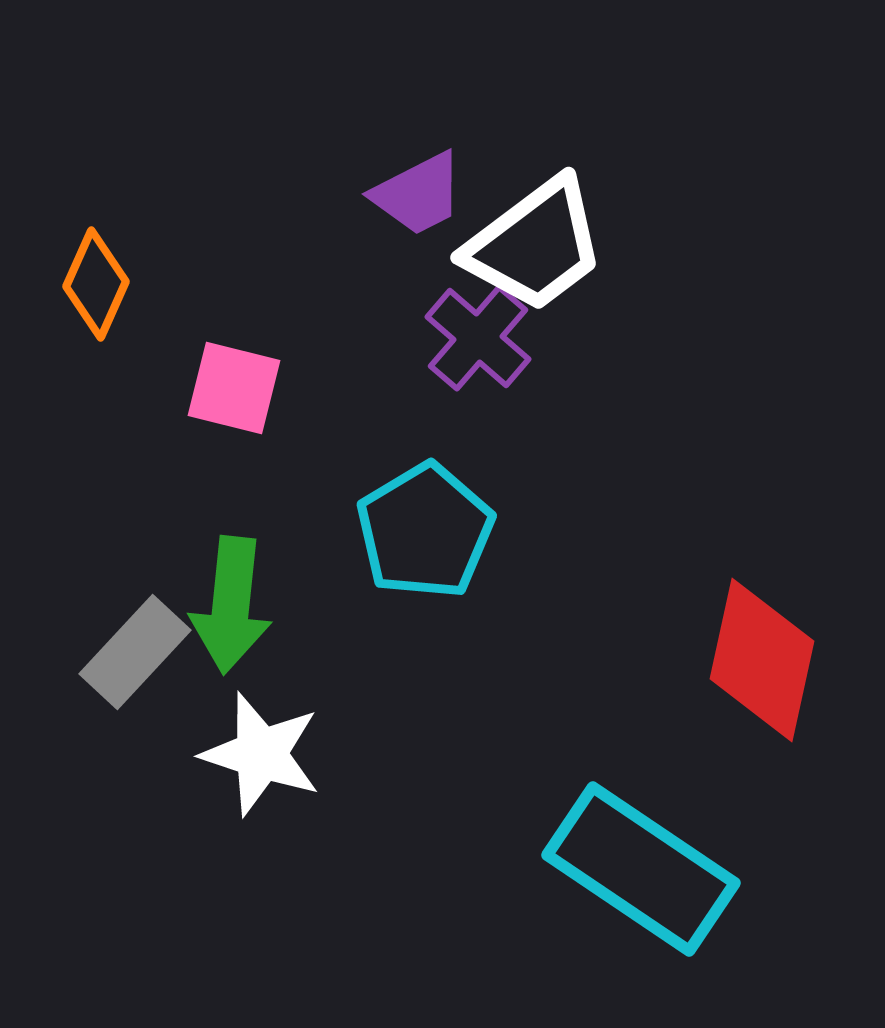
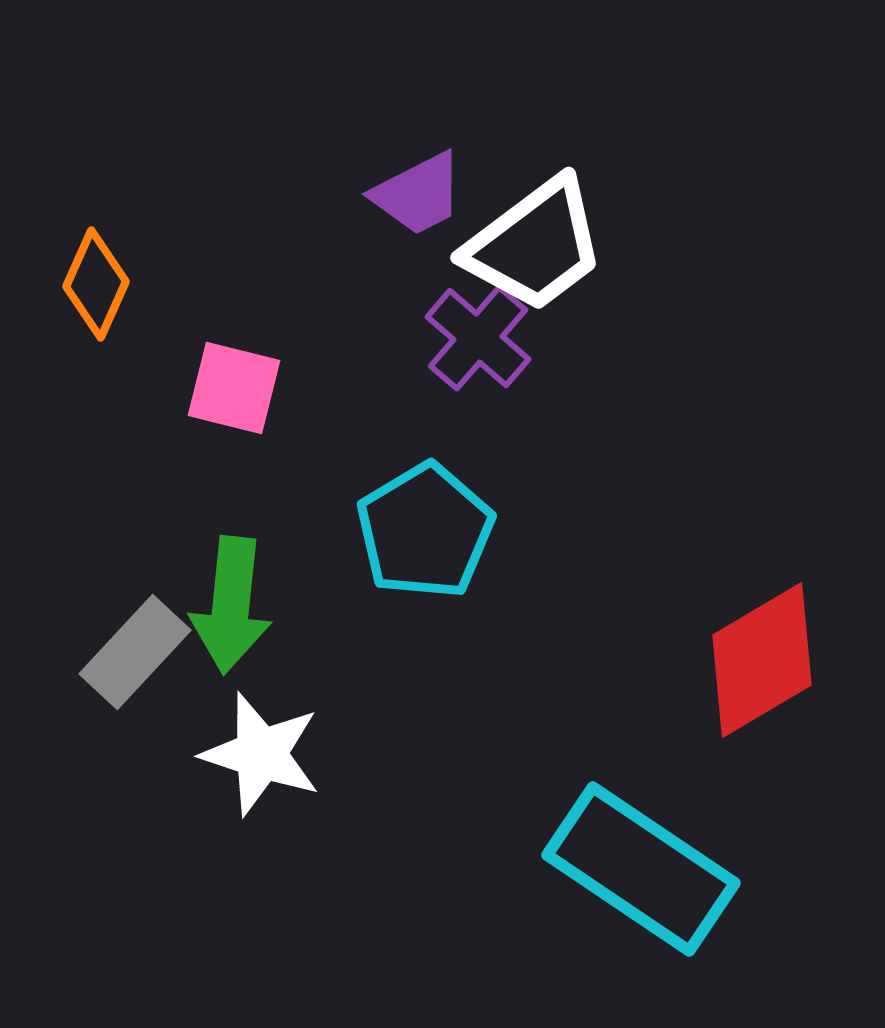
red diamond: rotated 47 degrees clockwise
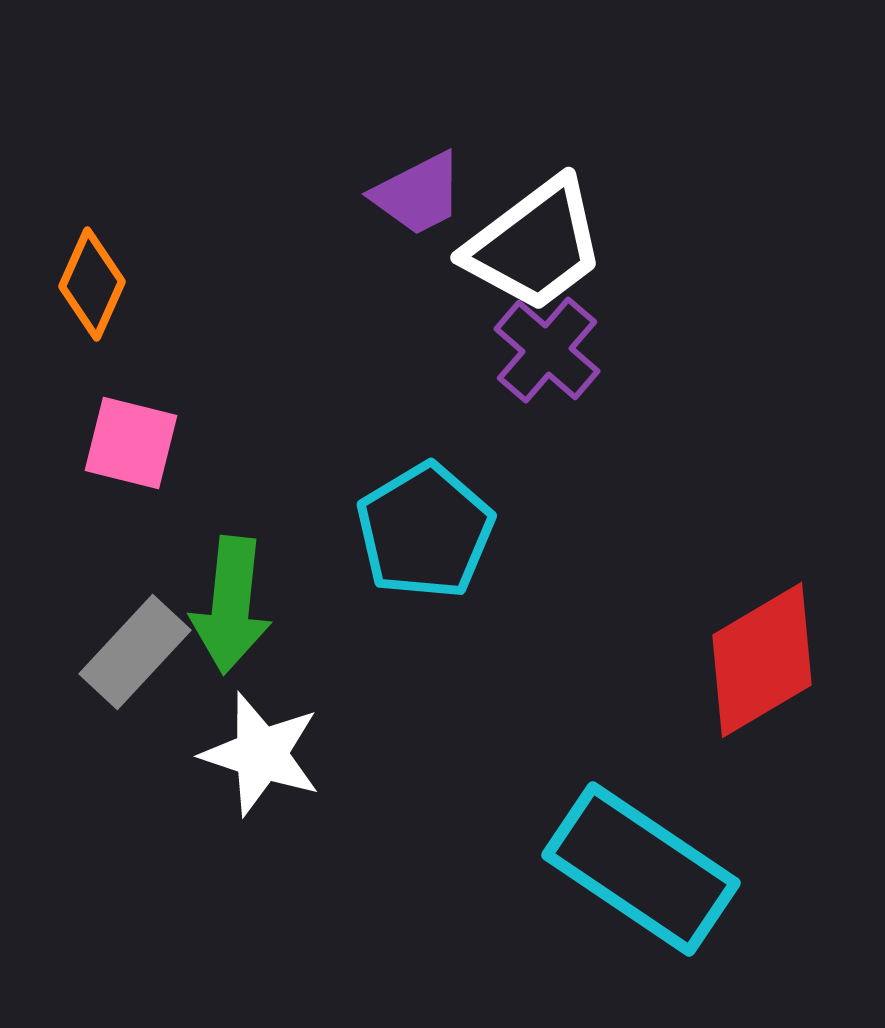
orange diamond: moved 4 px left
purple cross: moved 69 px right, 12 px down
pink square: moved 103 px left, 55 px down
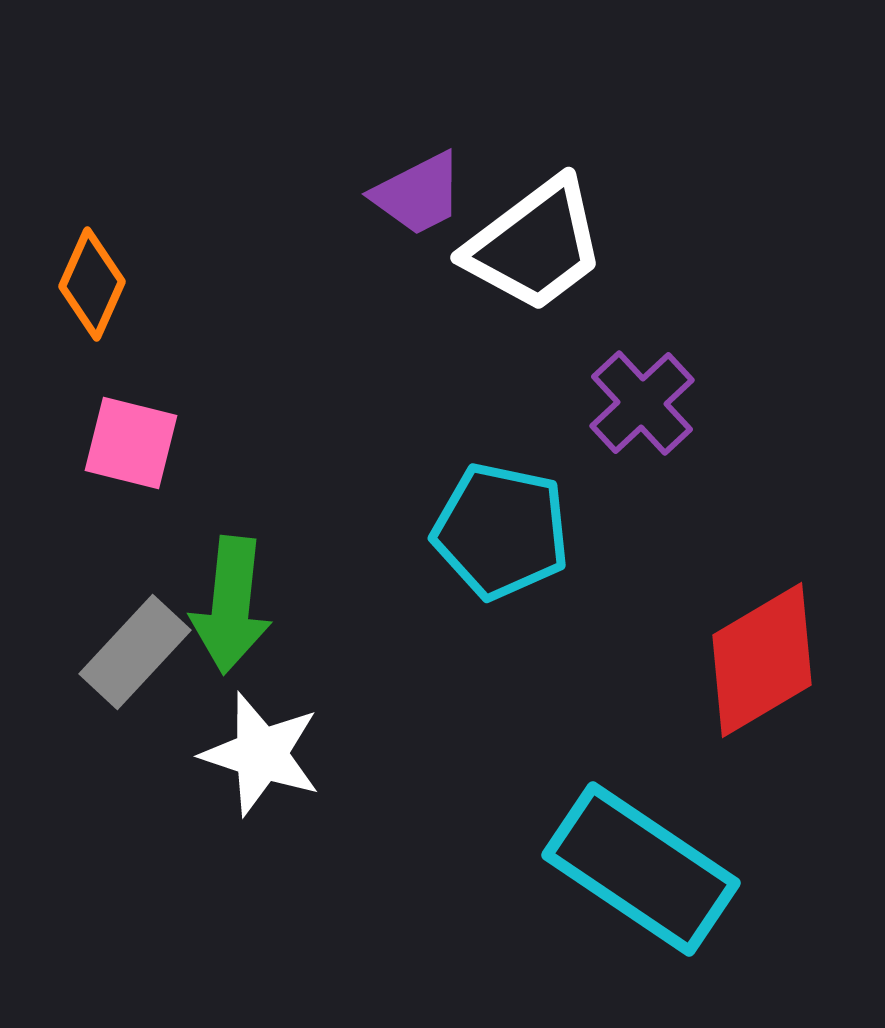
purple cross: moved 95 px right, 53 px down; rotated 6 degrees clockwise
cyan pentagon: moved 76 px right; rotated 29 degrees counterclockwise
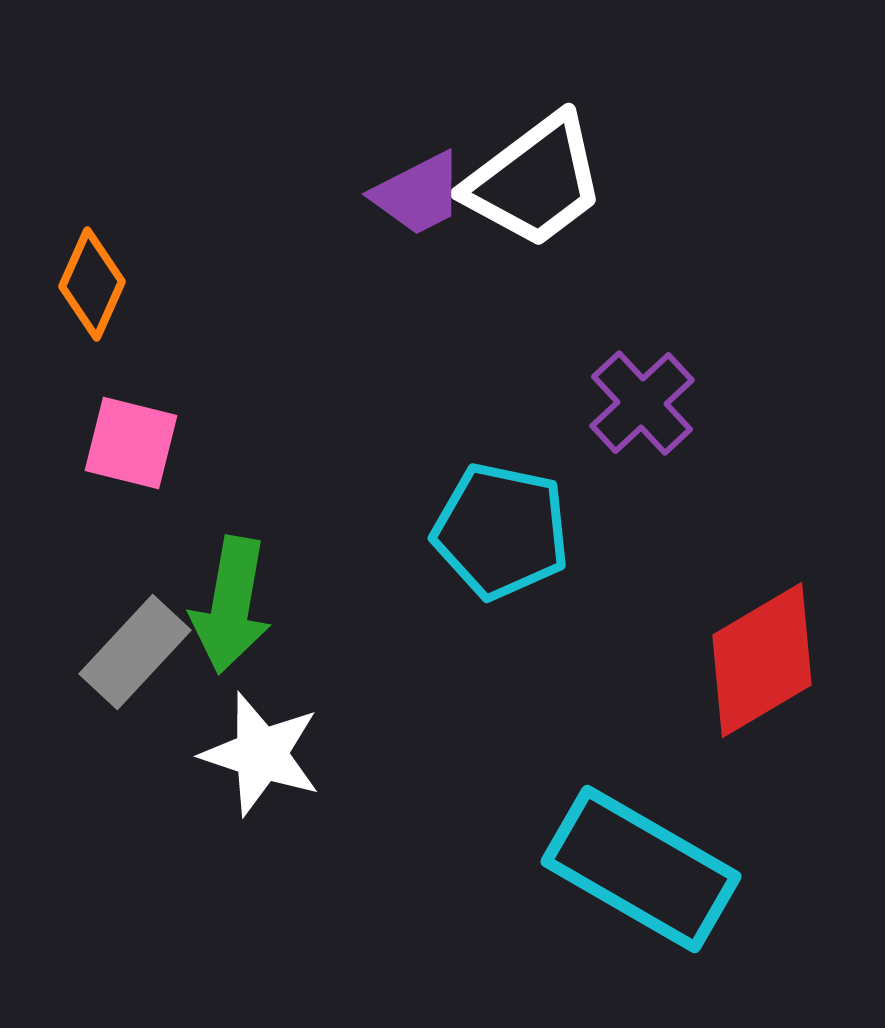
white trapezoid: moved 64 px up
green arrow: rotated 4 degrees clockwise
cyan rectangle: rotated 4 degrees counterclockwise
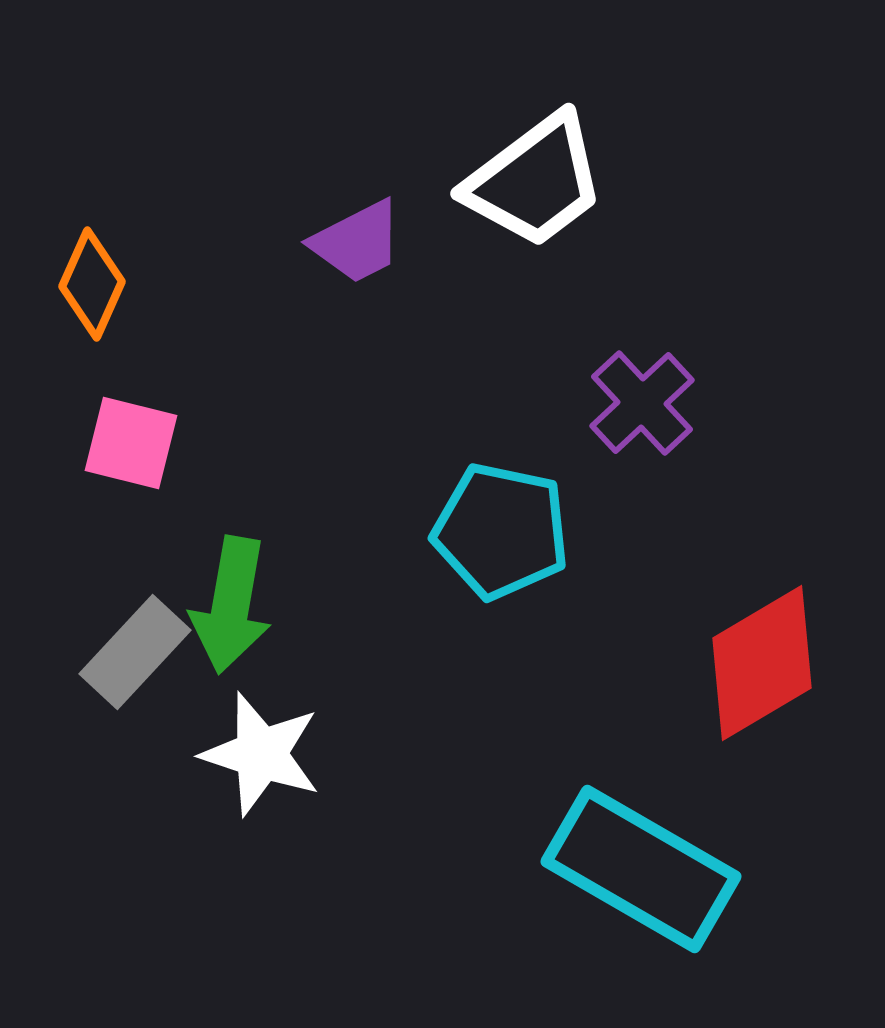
purple trapezoid: moved 61 px left, 48 px down
red diamond: moved 3 px down
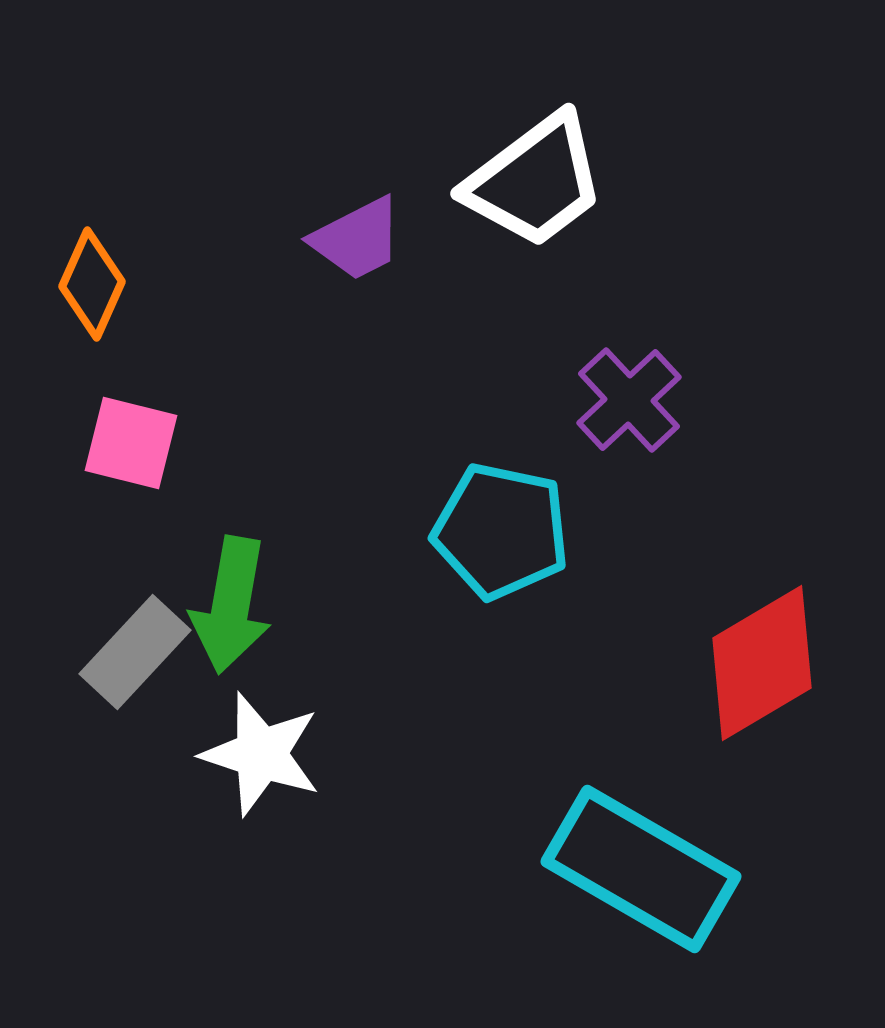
purple trapezoid: moved 3 px up
purple cross: moved 13 px left, 3 px up
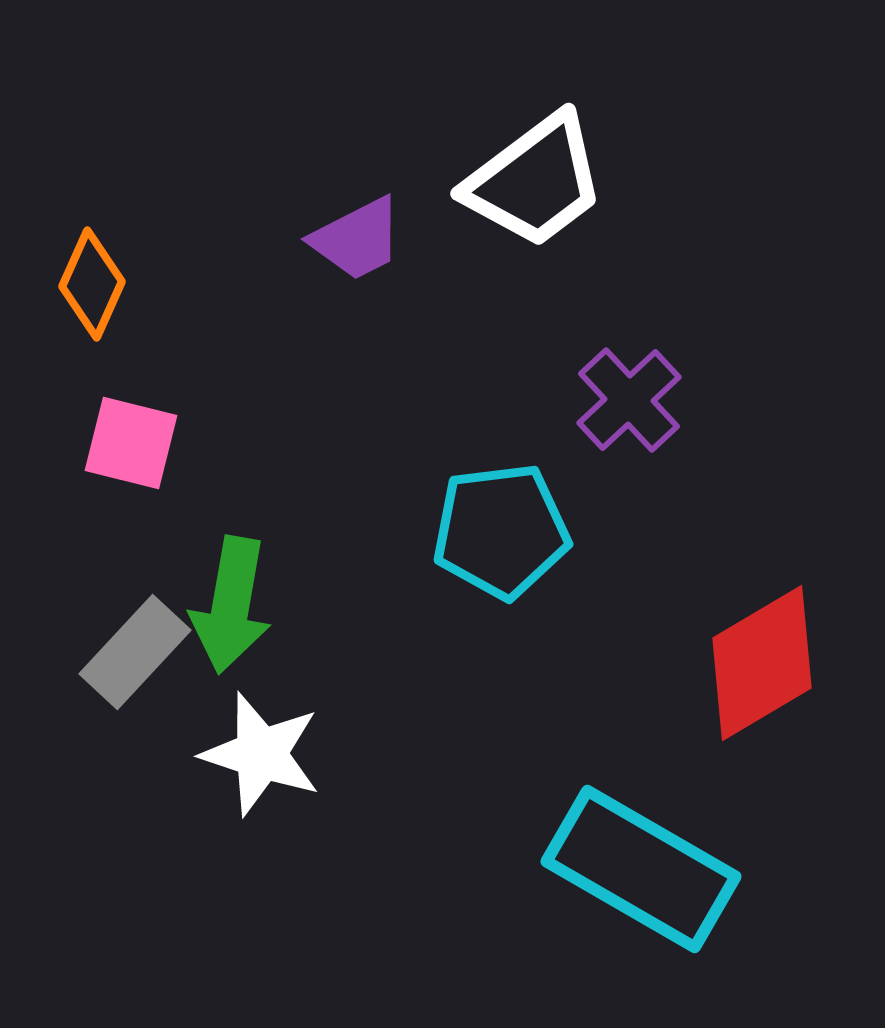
cyan pentagon: rotated 19 degrees counterclockwise
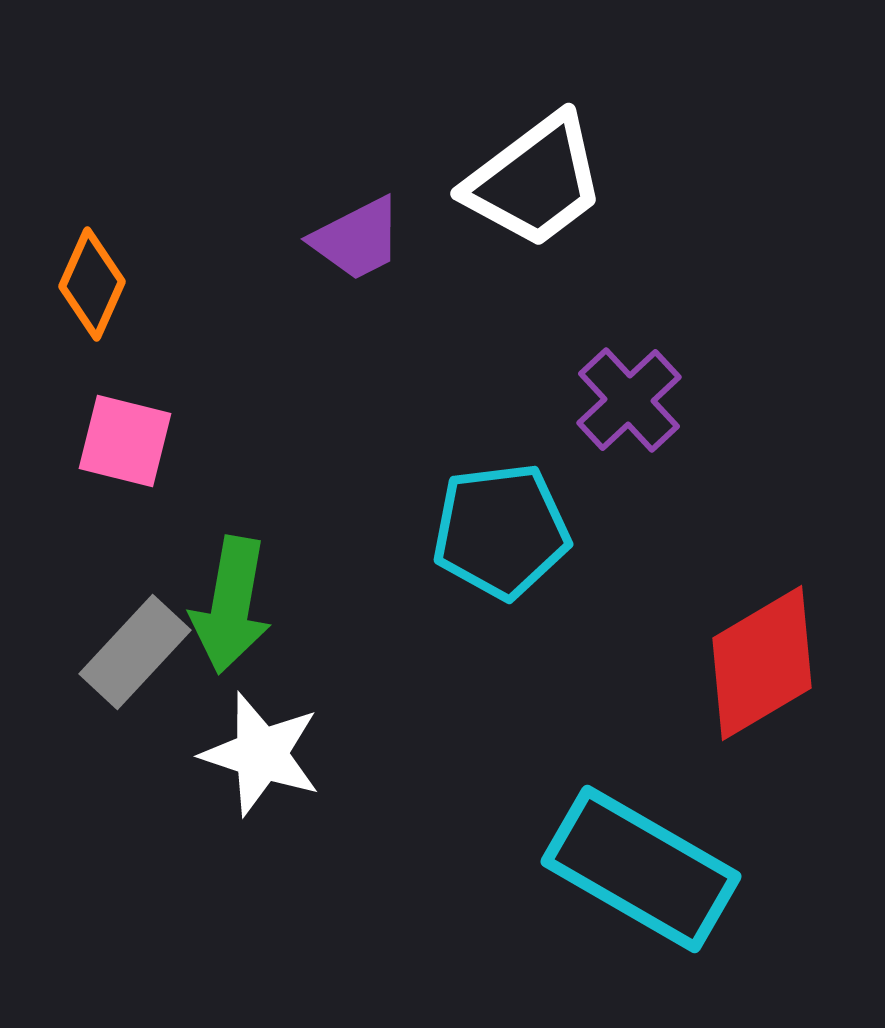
pink square: moved 6 px left, 2 px up
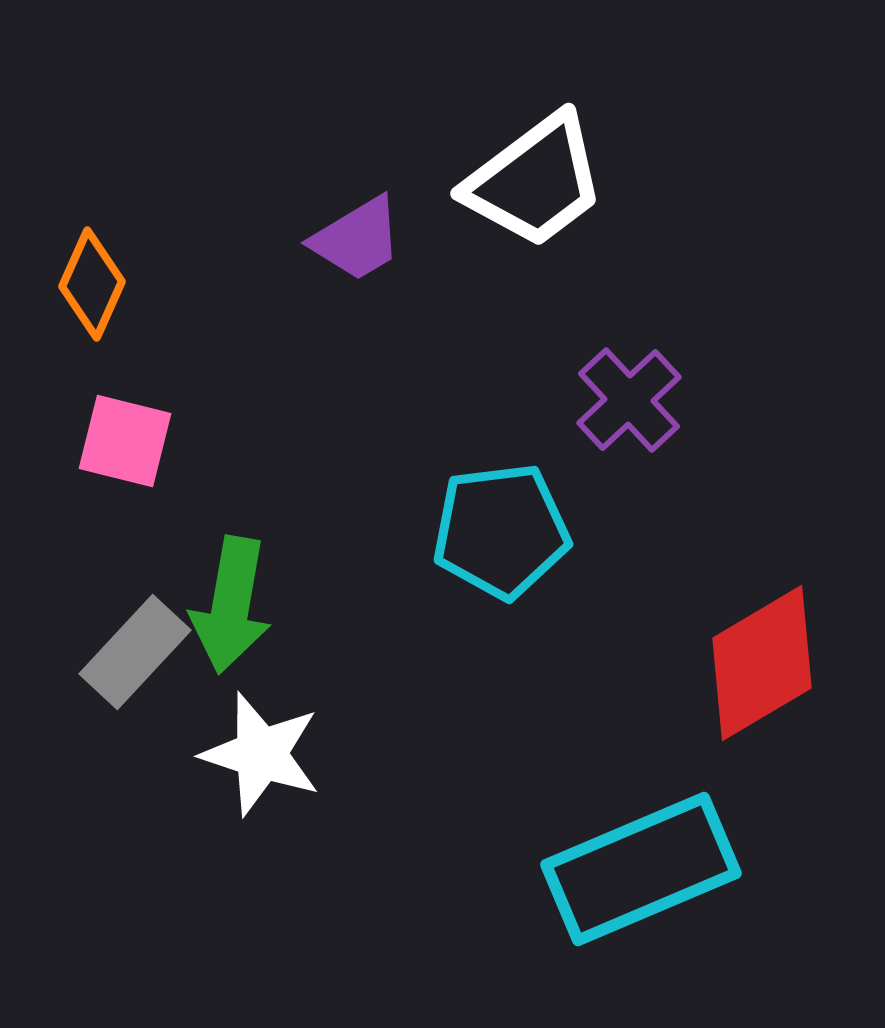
purple trapezoid: rotated 4 degrees counterclockwise
cyan rectangle: rotated 53 degrees counterclockwise
